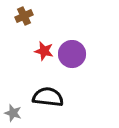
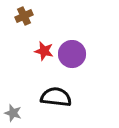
black semicircle: moved 8 px right
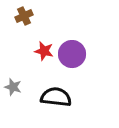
gray star: moved 26 px up
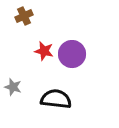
black semicircle: moved 2 px down
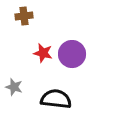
brown cross: rotated 18 degrees clockwise
red star: moved 1 px left, 2 px down
gray star: moved 1 px right
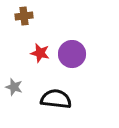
red star: moved 3 px left
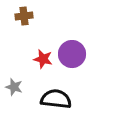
red star: moved 3 px right, 6 px down
